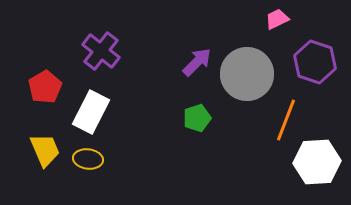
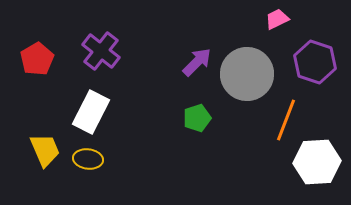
red pentagon: moved 8 px left, 28 px up
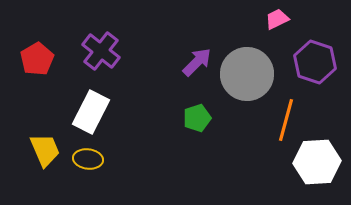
orange line: rotated 6 degrees counterclockwise
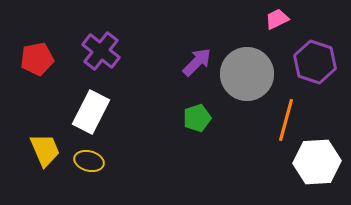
red pentagon: rotated 20 degrees clockwise
yellow ellipse: moved 1 px right, 2 px down; rotated 8 degrees clockwise
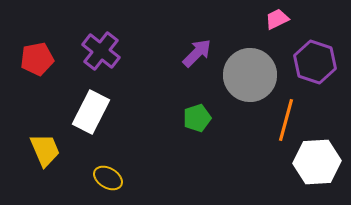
purple arrow: moved 9 px up
gray circle: moved 3 px right, 1 px down
yellow ellipse: moved 19 px right, 17 px down; rotated 16 degrees clockwise
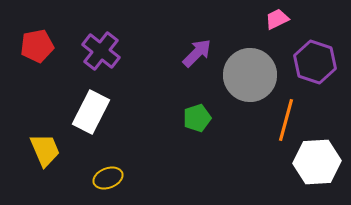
red pentagon: moved 13 px up
yellow ellipse: rotated 52 degrees counterclockwise
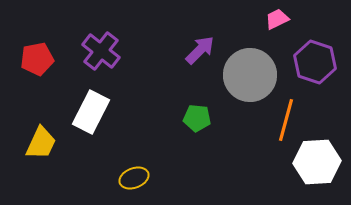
red pentagon: moved 13 px down
purple arrow: moved 3 px right, 3 px up
green pentagon: rotated 24 degrees clockwise
yellow trapezoid: moved 4 px left, 7 px up; rotated 48 degrees clockwise
yellow ellipse: moved 26 px right
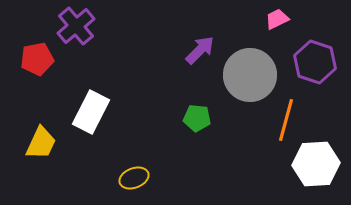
purple cross: moved 25 px left, 25 px up; rotated 12 degrees clockwise
white hexagon: moved 1 px left, 2 px down
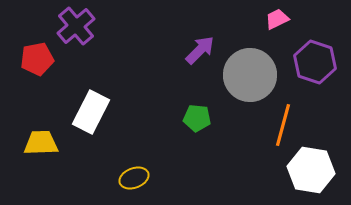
orange line: moved 3 px left, 5 px down
yellow trapezoid: rotated 117 degrees counterclockwise
white hexagon: moved 5 px left, 6 px down; rotated 12 degrees clockwise
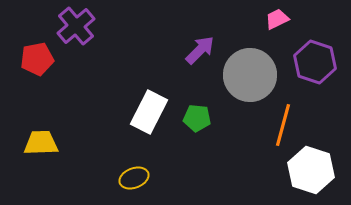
white rectangle: moved 58 px right
white hexagon: rotated 9 degrees clockwise
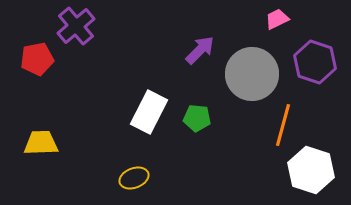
gray circle: moved 2 px right, 1 px up
